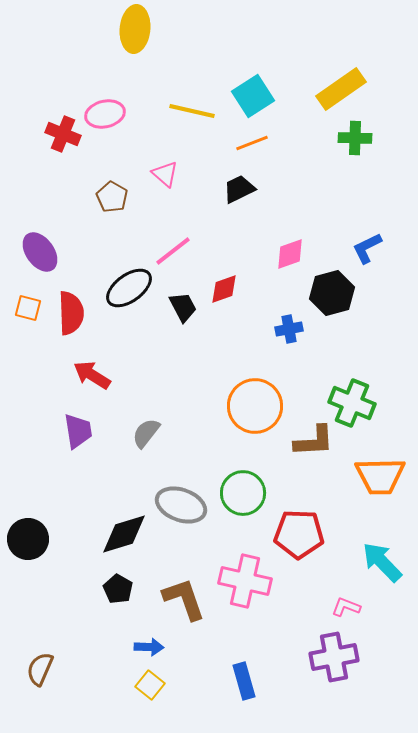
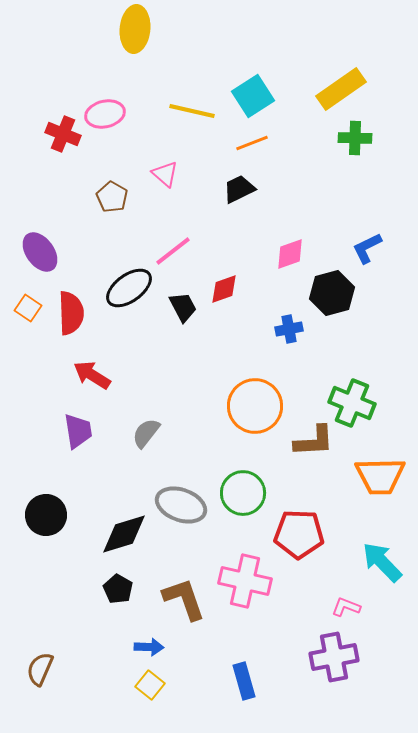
orange square at (28, 308): rotated 20 degrees clockwise
black circle at (28, 539): moved 18 px right, 24 px up
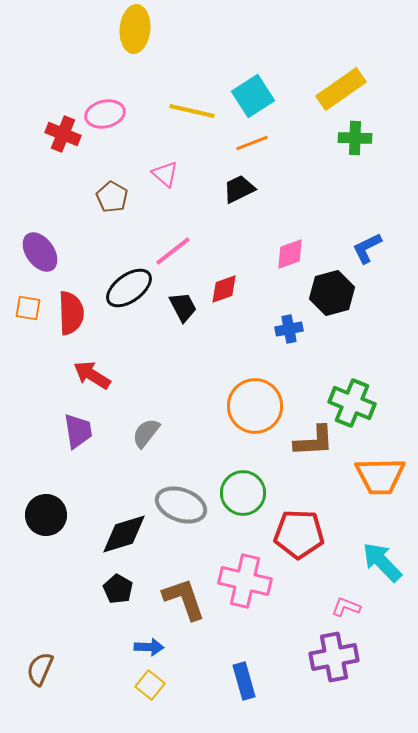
orange square at (28, 308): rotated 24 degrees counterclockwise
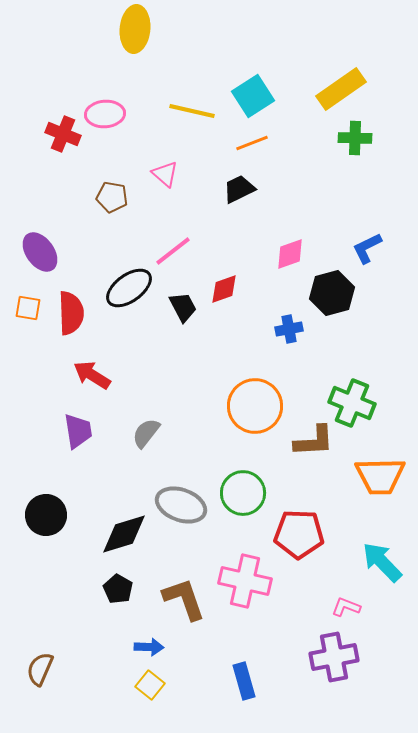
pink ellipse at (105, 114): rotated 9 degrees clockwise
brown pentagon at (112, 197): rotated 20 degrees counterclockwise
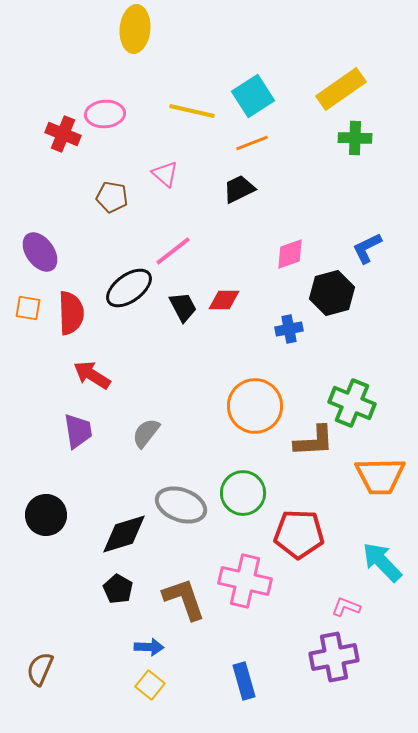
red diamond at (224, 289): moved 11 px down; rotated 20 degrees clockwise
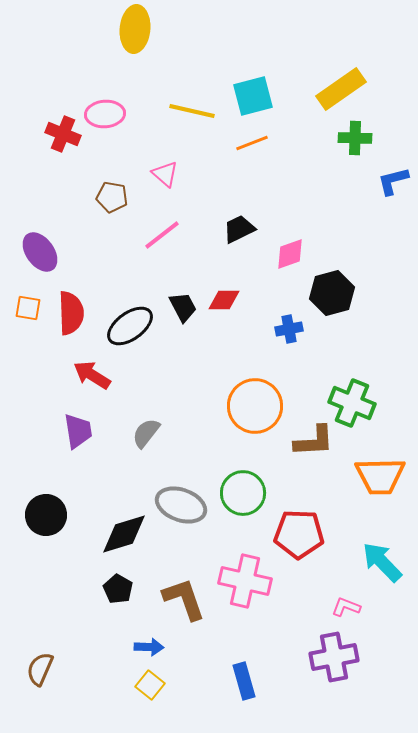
cyan square at (253, 96): rotated 18 degrees clockwise
black trapezoid at (239, 189): moved 40 px down
blue L-shape at (367, 248): moved 26 px right, 67 px up; rotated 12 degrees clockwise
pink line at (173, 251): moved 11 px left, 16 px up
black ellipse at (129, 288): moved 1 px right, 38 px down
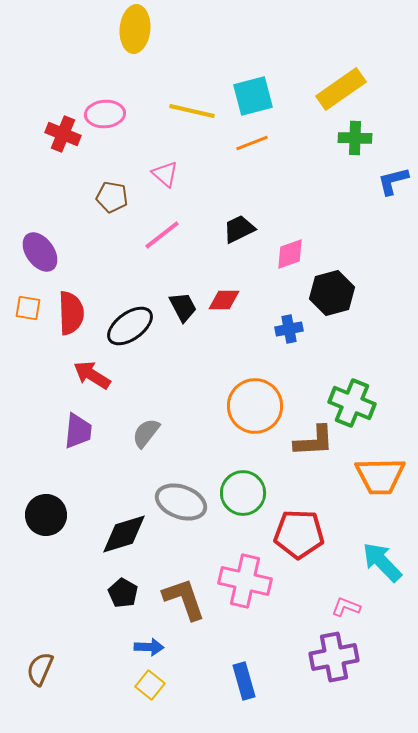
purple trapezoid at (78, 431): rotated 15 degrees clockwise
gray ellipse at (181, 505): moved 3 px up
black pentagon at (118, 589): moved 5 px right, 4 px down
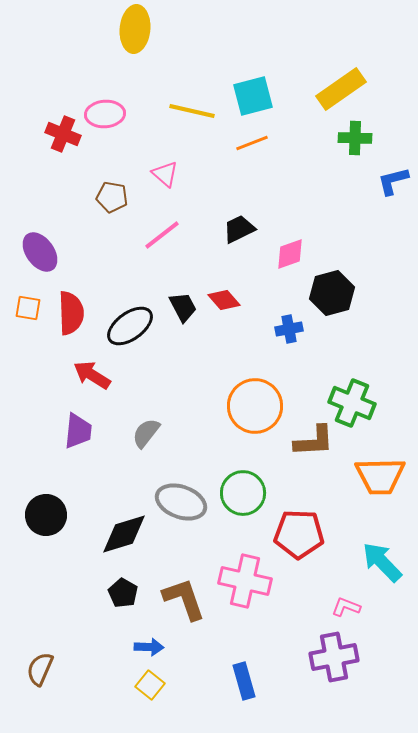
red diamond at (224, 300): rotated 48 degrees clockwise
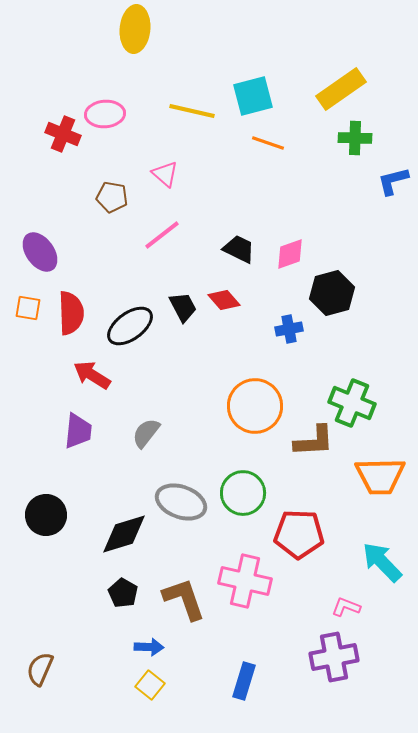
orange line at (252, 143): moved 16 px right; rotated 40 degrees clockwise
black trapezoid at (239, 229): moved 20 px down; rotated 52 degrees clockwise
blue rectangle at (244, 681): rotated 33 degrees clockwise
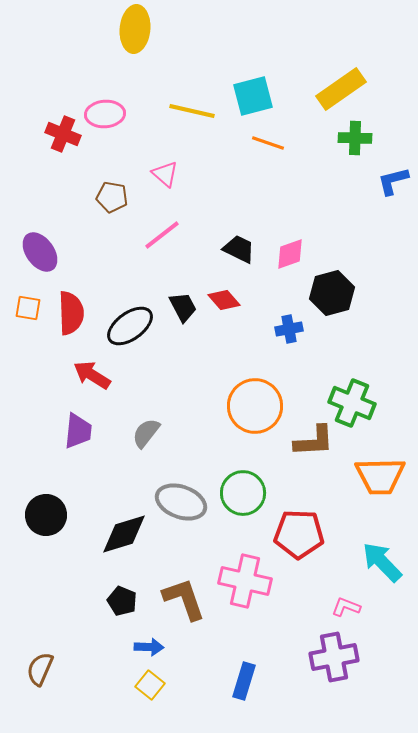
black pentagon at (123, 593): moved 1 px left, 8 px down; rotated 8 degrees counterclockwise
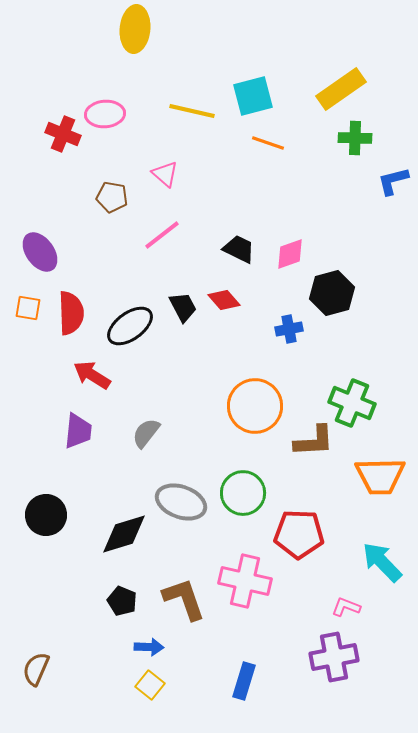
brown semicircle at (40, 669): moved 4 px left
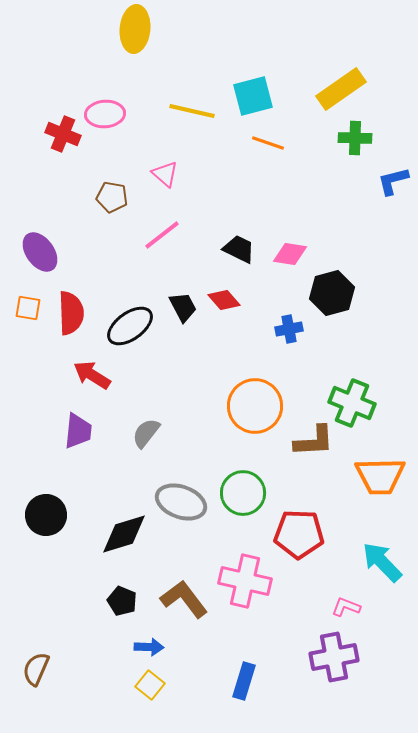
pink diamond at (290, 254): rotated 28 degrees clockwise
brown L-shape at (184, 599): rotated 18 degrees counterclockwise
